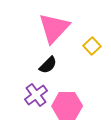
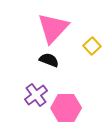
pink triangle: moved 1 px left
black semicircle: moved 1 px right, 5 px up; rotated 114 degrees counterclockwise
pink hexagon: moved 1 px left, 2 px down
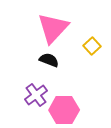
pink hexagon: moved 2 px left, 2 px down
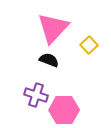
yellow square: moved 3 px left, 1 px up
purple cross: rotated 35 degrees counterclockwise
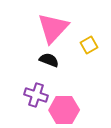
yellow square: rotated 12 degrees clockwise
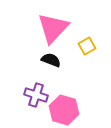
yellow square: moved 2 px left, 1 px down
black semicircle: moved 2 px right
pink hexagon: rotated 16 degrees clockwise
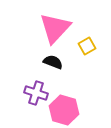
pink triangle: moved 2 px right
black semicircle: moved 2 px right, 2 px down
purple cross: moved 2 px up
